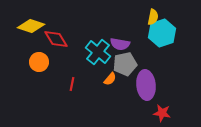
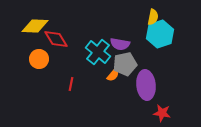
yellow diamond: moved 4 px right; rotated 16 degrees counterclockwise
cyan hexagon: moved 2 px left, 1 px down
orange circle: moved 3 px up
orange semicircle: moved 3 px right, 4 px up
red line: moved 1 px left
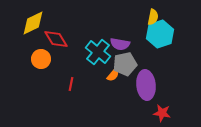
yellow diamond: moved 2 px left, 3 px up; rotated 28 degrees counterclockwise
orange circle: moved 2 px right
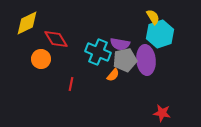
yellow semicircle: rotated 42 degrees counterclockwise
yellow diamond: moved 6 px left
cyan cross: rotated 15 degrees counterclockwise
gray pentagon: moved 4 px up
purple ellipse: moved 25 px up
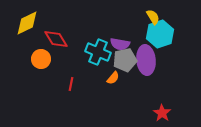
orange semicircle: moved 3 px down
red star: rotated 24 degrees clockwise
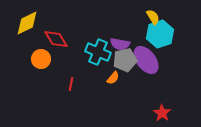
purple ellipse: rotated 32 degrees counterclockwise
